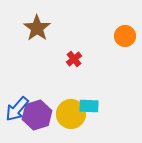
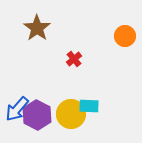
purple hexagon: rotated 16 degrees counterclockwise
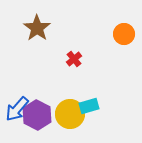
orange circle: moved 1 px left, 2 px up
cyan rectangle: rotated 18 degrees counterclockwise
yellow circle: moved 1 px left
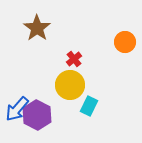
orange circle: moved 1 px right, 8 px down
cyan rectangle: rotated 48 degrees counterclockwise
yellow circle: moved 29 px up
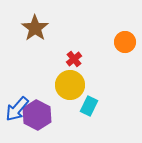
brown star: moved 2 px left
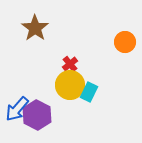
red cross: moved 4 px left, 5 px down
cyan rectangle: moved 14 px up
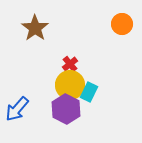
orange circle: moved 3 px left, 18 px up
purple hexagon: moved 29 px right, 6 px up
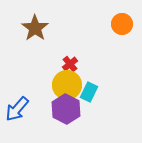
yellow circle: moved 3 px left
